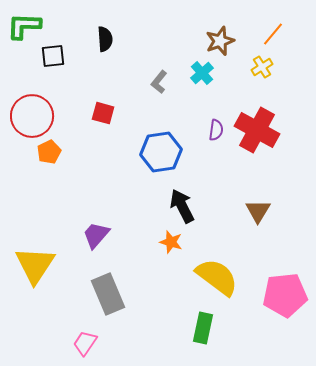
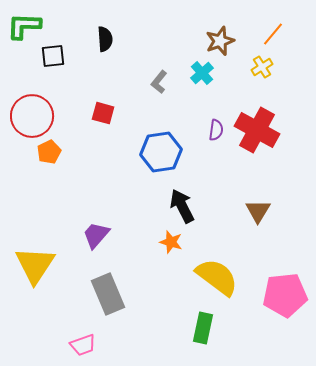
pink trapezoid: moved 2 px left, 2 px down; rotated 144 degrees counterclockwise
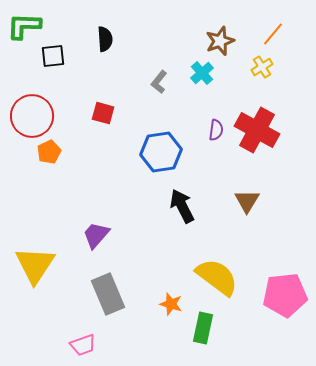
brown triangle: moved 11 px left, 10 px up
orange star: moved 62 px down
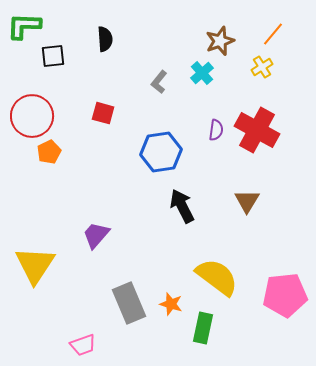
gray rectangle: moved 21 px right, 9 px down
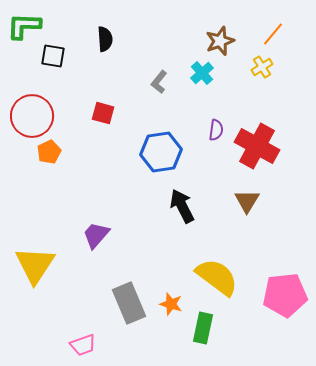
black square: rotated 15 degrees clockwise
red cross: moved 16 px down
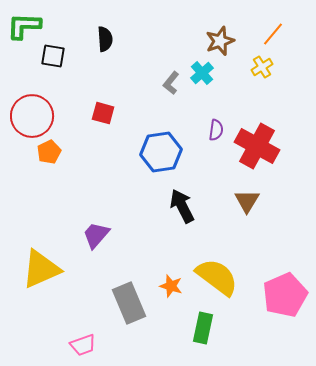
gray L-shape: moved 12 px right, 1 px down
yellow triangle: moved 6 px right, 4 px down; rotated 33 degrees clockwise
pink pentagon: rotated 18 degrees counterclockwise
orange star: moved 18 px up
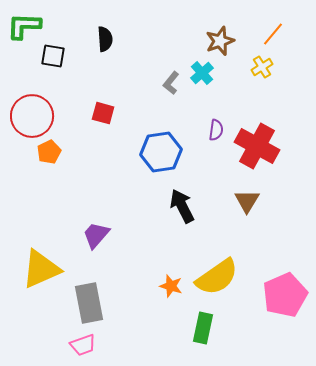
yellow semicircle: rotated 108 degrees clockwise
gray rectangle: moved 40 px left; rotated 12 degrees clockwise
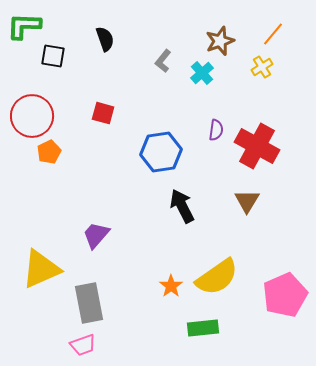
black semicircle: rotated 15 degrees counterclockwise
gray L-shape: moved 8 px left, 22 px up
orange star: rotated 20 degrees clockwise
green rectangle: rotated 72 degrees clockwise
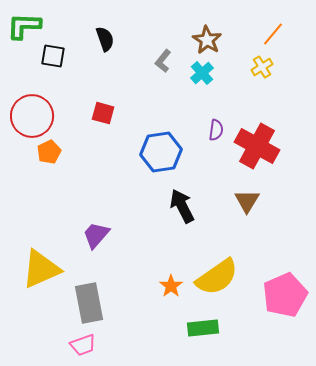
brown star: moved 13 px left, 1 px up; rotated 20 degrees counterclockwise
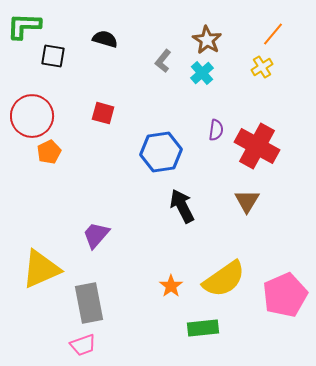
black semicircle: rotated 55 degrees counterclockwise
yellow semicircle: moved 7 px right, 2 px down
